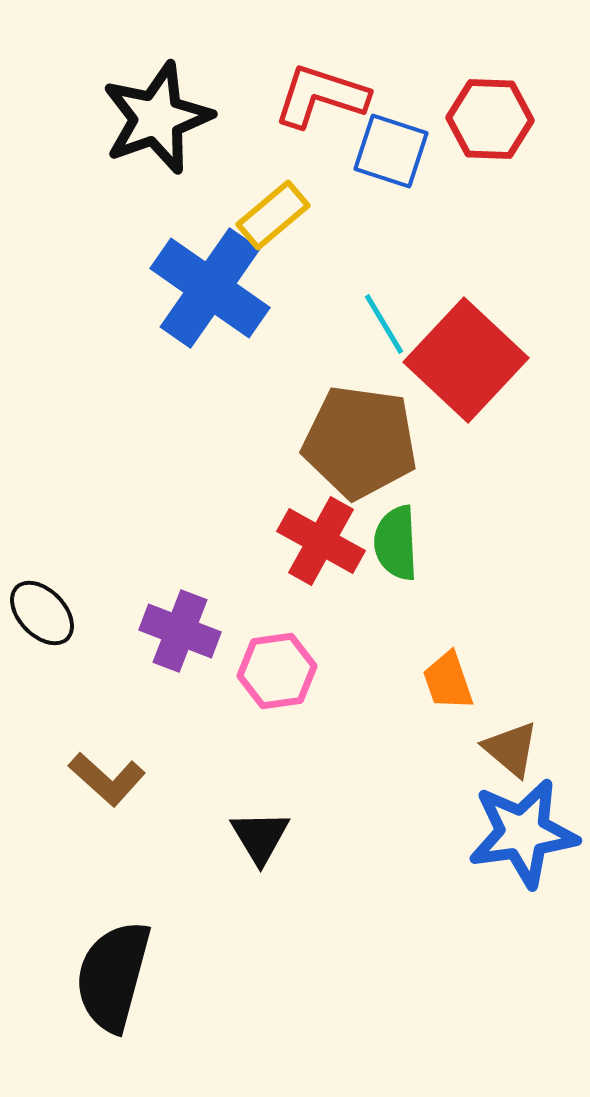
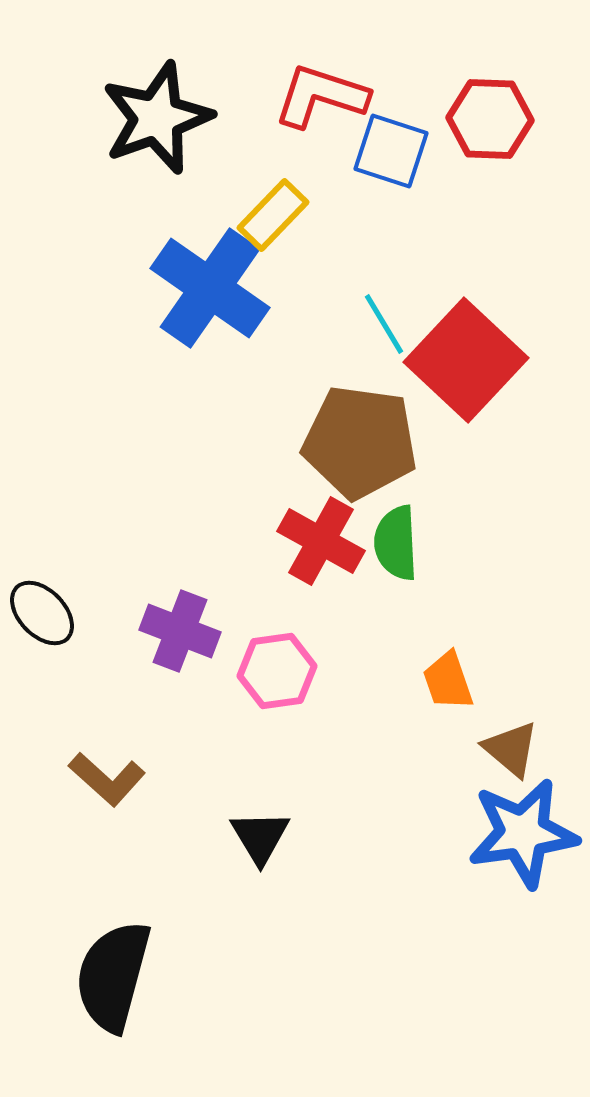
yellow rectangle: rotated 6 degrees counterclockwise
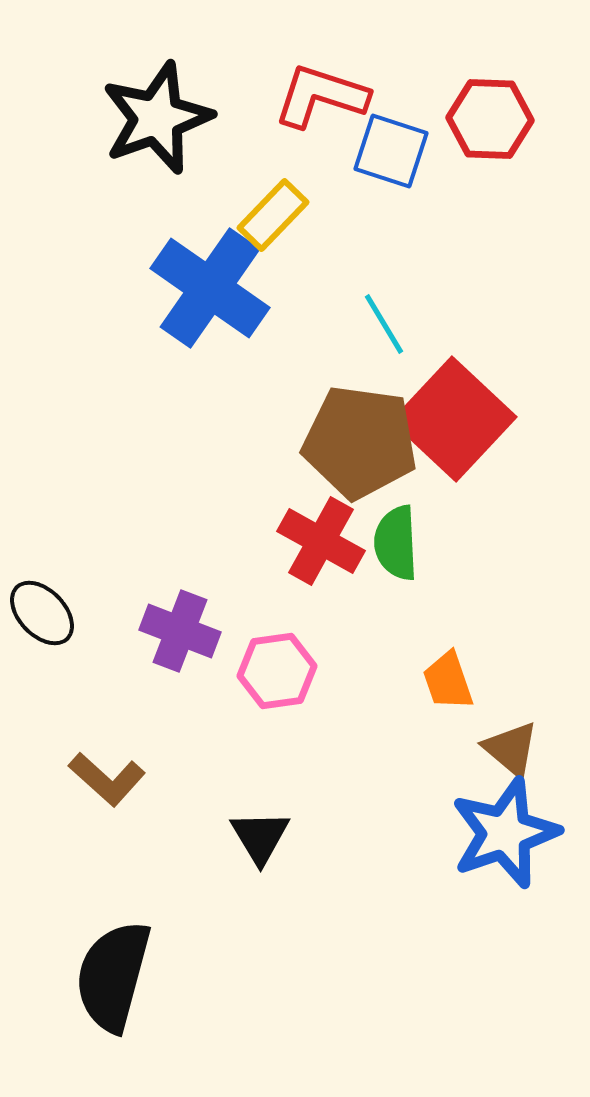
red square: moved 12 px left, 59 px down
blue star: moved 18 px left; rotated 11 degrees counterclockwise
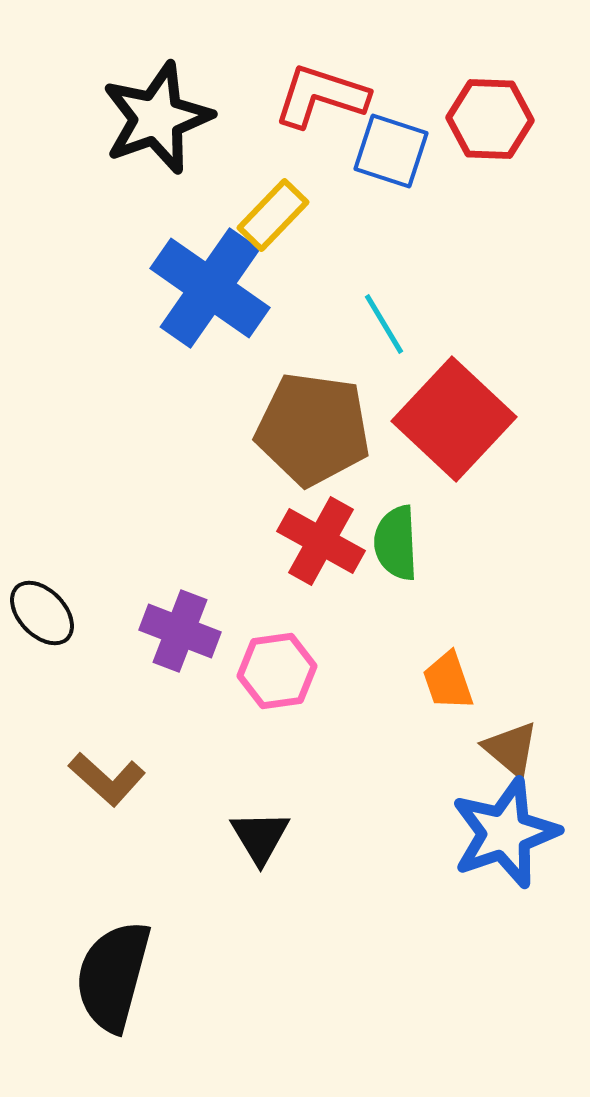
brown pentagon: moved 47 px left, 13 px up
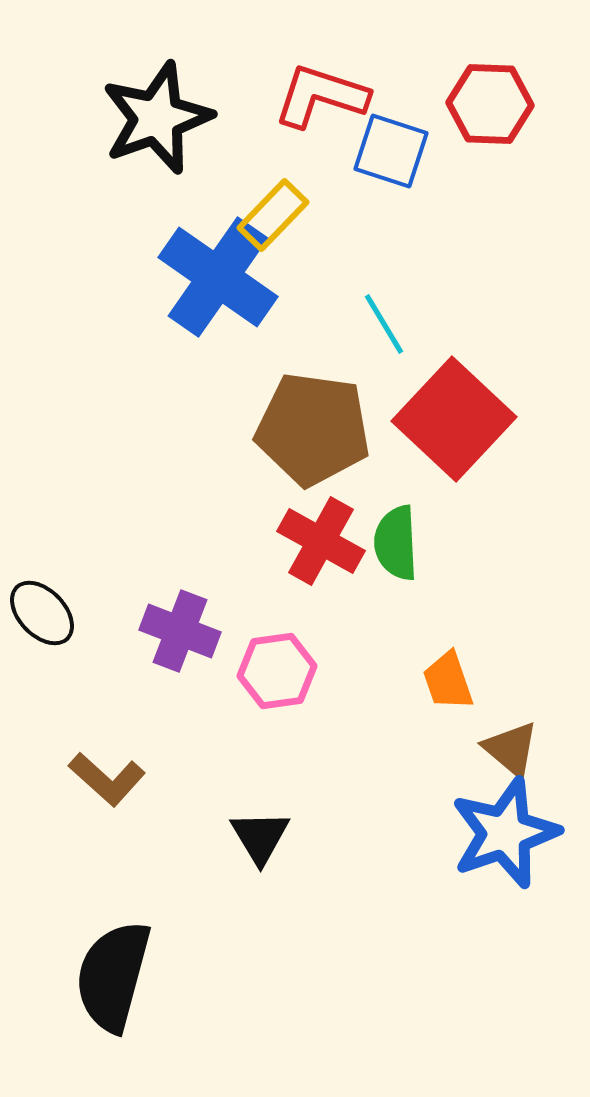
red hexagon: moved 15 px up
blue cross: moved 8 px right, 11 px up
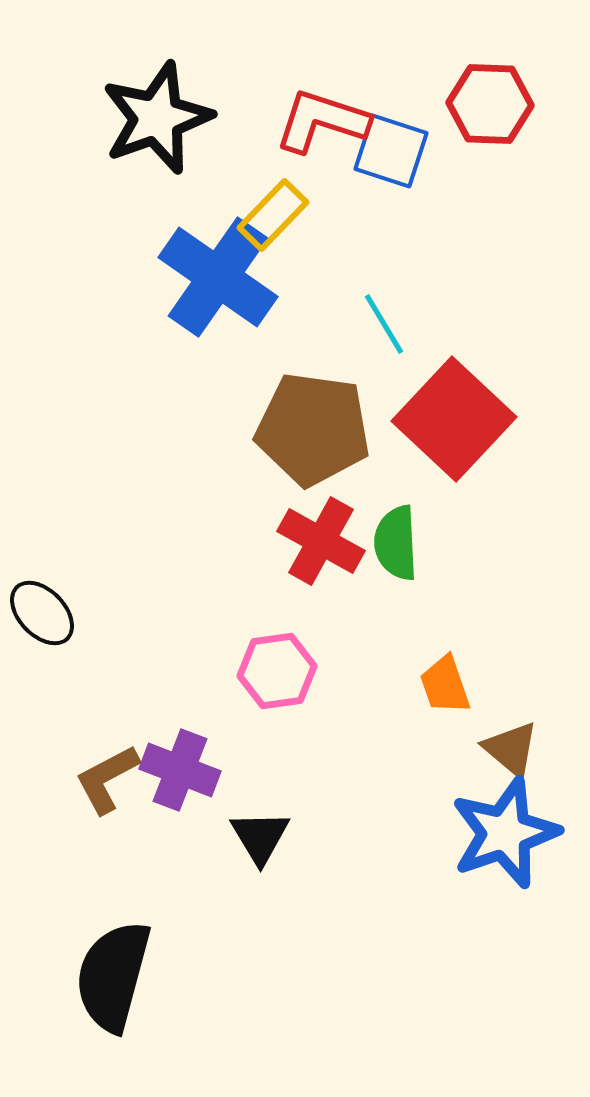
red L-shape: moved 1 px right, 25 px down
purple cross: moved 139 px down
orange trapezoid: moved 3 px left, 4 px down
brown L-shape: rotated 110 degrees clockwise
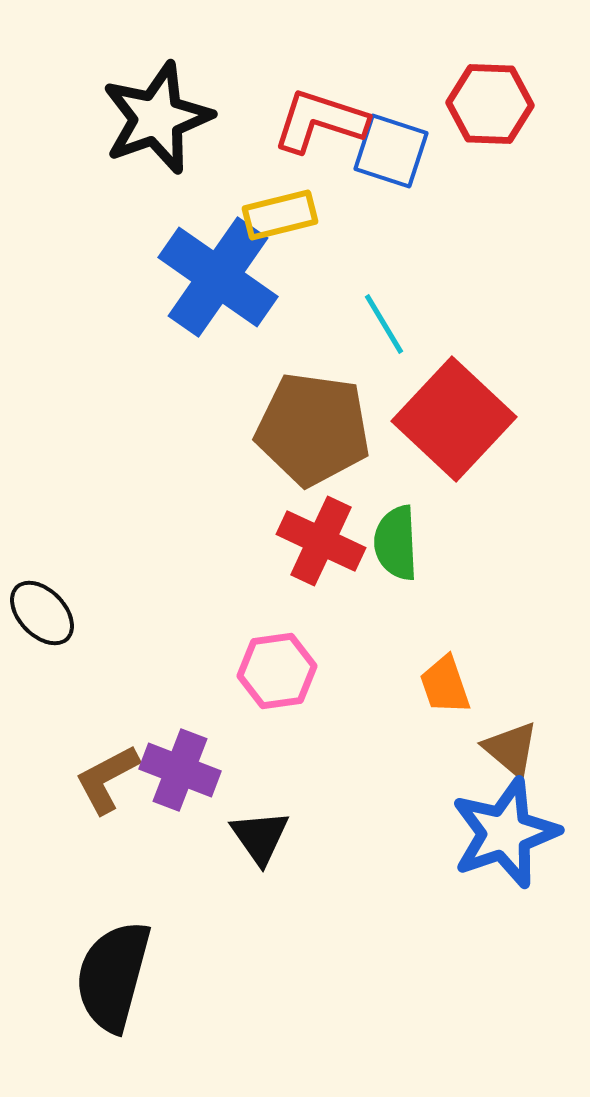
red L-shape: moved 2 px left
yellow rectangle: moved 7 px right; rotated 32 degrees clockwise
red cross: rotated 4 degrees counterclockwise
black triangle: rotated 4 degrees counterclockwise
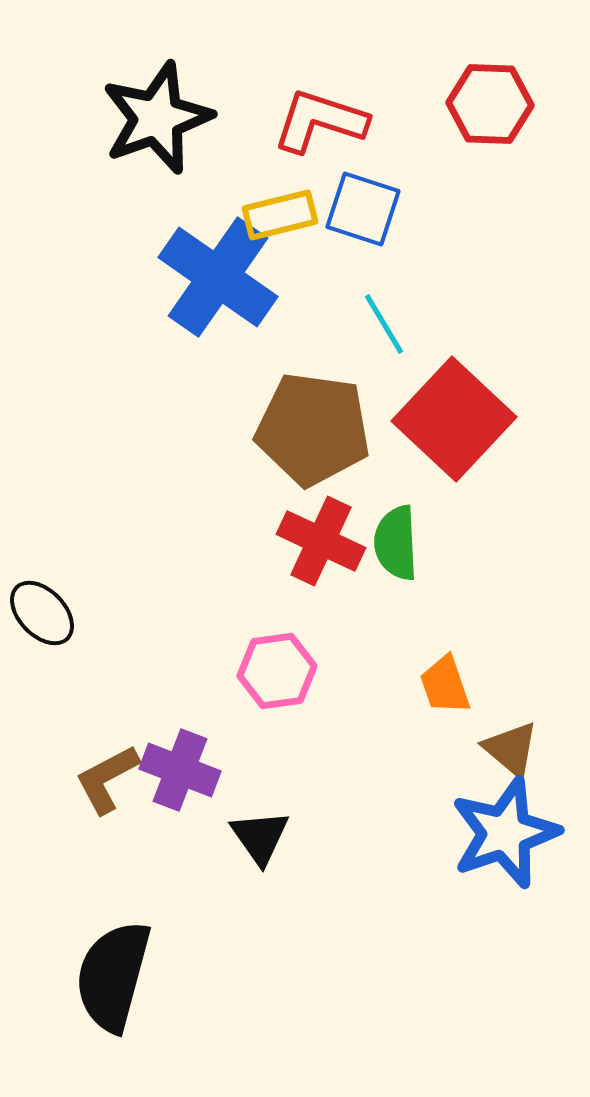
blue square: moved 28 px left, 58 px down
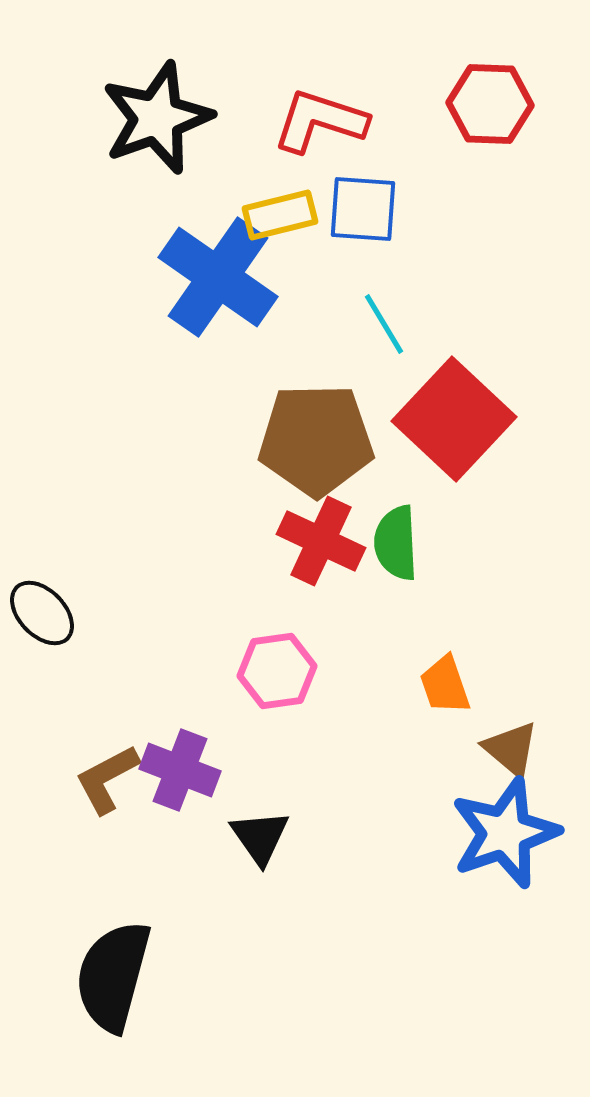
blue square: rotated 14 degrees counterclockwise
brown pentagon: moved 3 px right, 11 px down; rotated 9 degrees counterclockwise
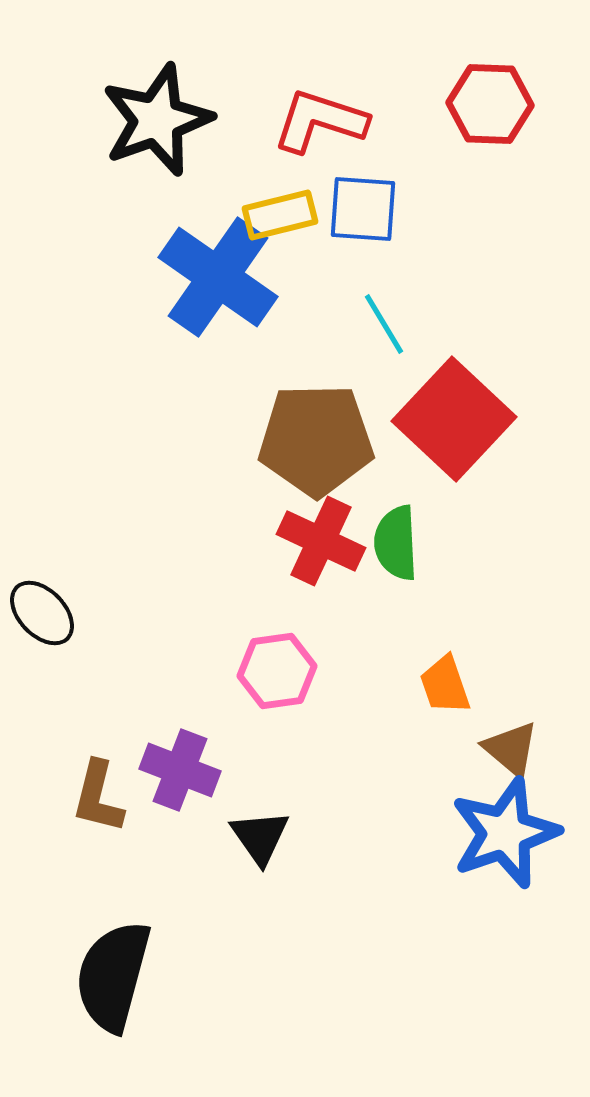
black star: moved 2 px down
brown L-shape: moved 9 px left, 18 px down; rotated 48 degrees counterclockwise
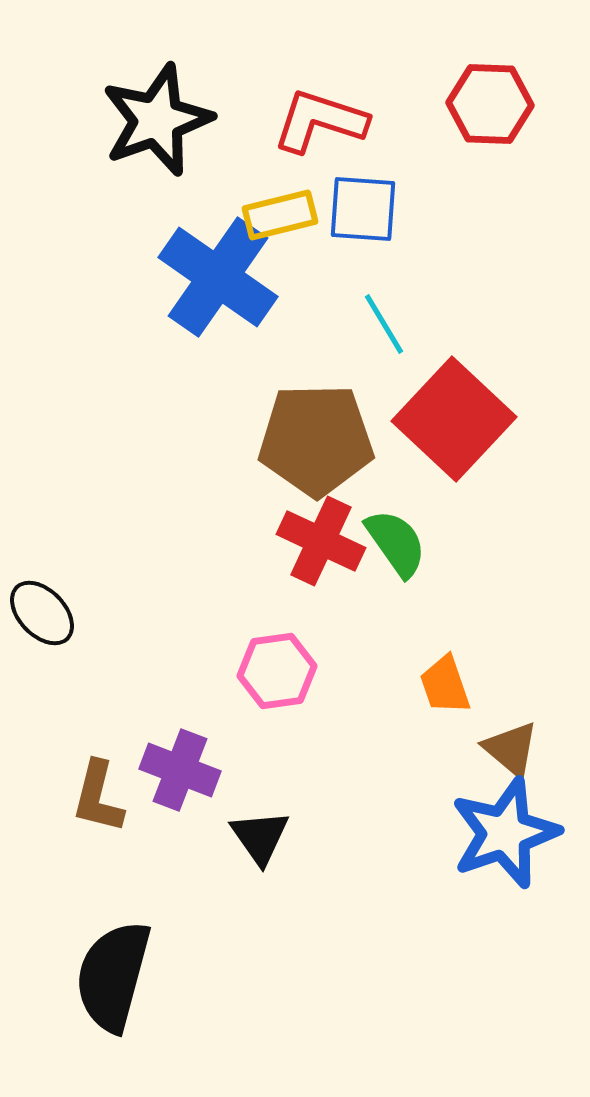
green semicircle: rotated 148 degrees clockwise
